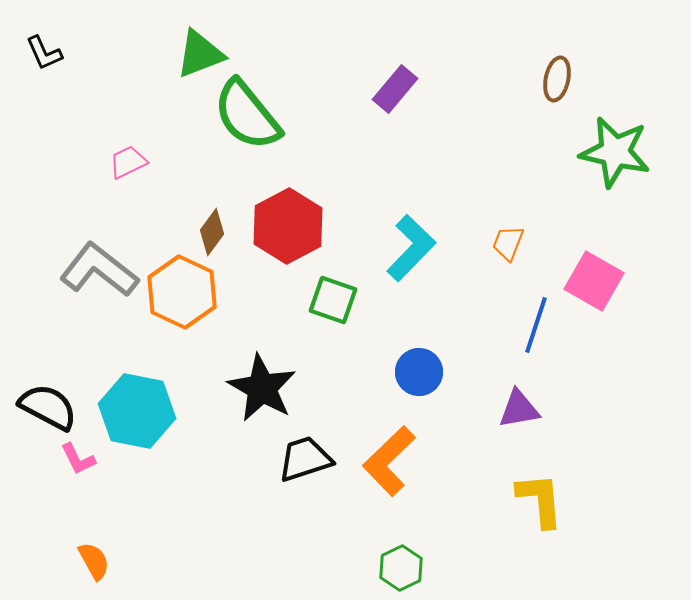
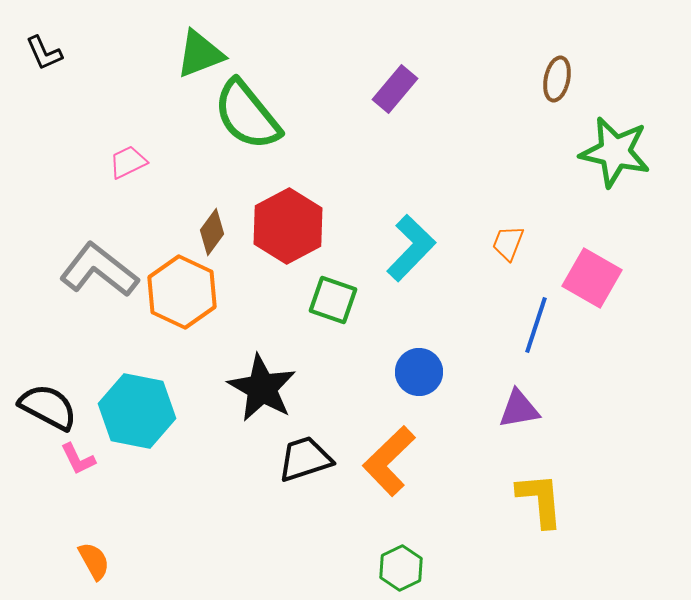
pink square: moved 2 px left, 3 px up
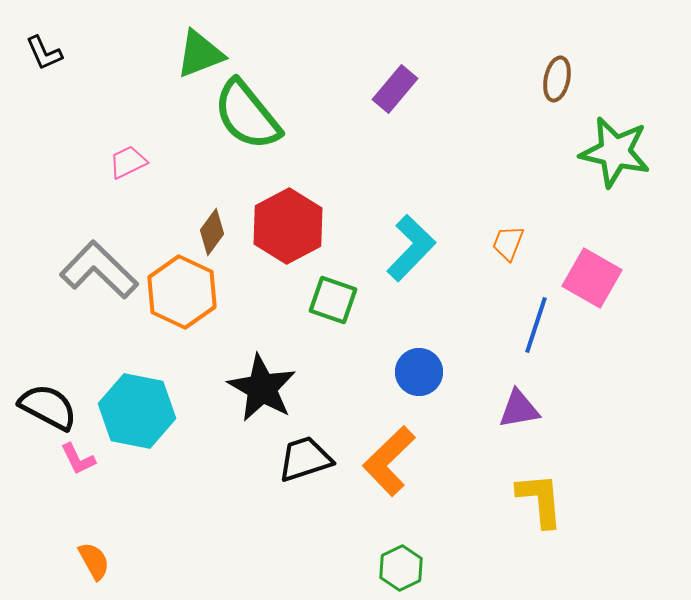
gray L-shape: rotated 6 degrees clockwise
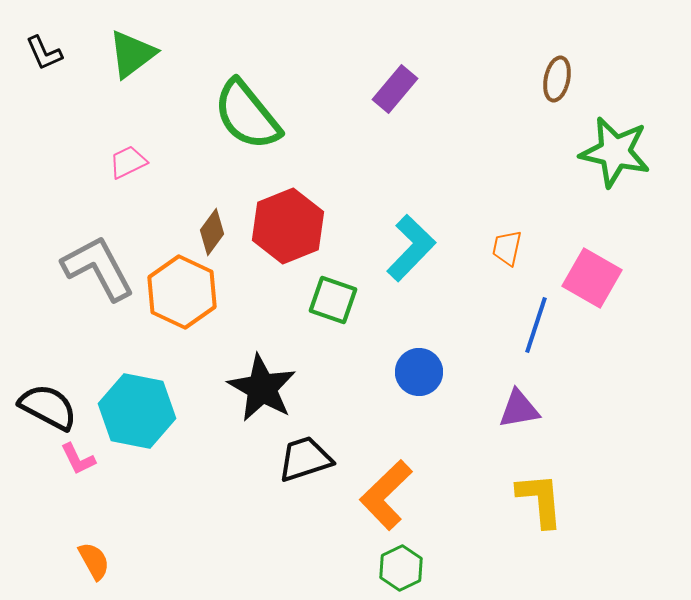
green triangle: moved 68 px left; rotated 16 degrees counterclockwise
red hexagon: rotated 6 degrees clockwise
orange trapezoid: moved 1 px left, 5 px down; rotated 9 degrees counterclockwise
gray L-shape: moved 1 px left, 2 px up; rotated 18 degrees clockwise
orange L-shape: moved 3 px left, 34 px down
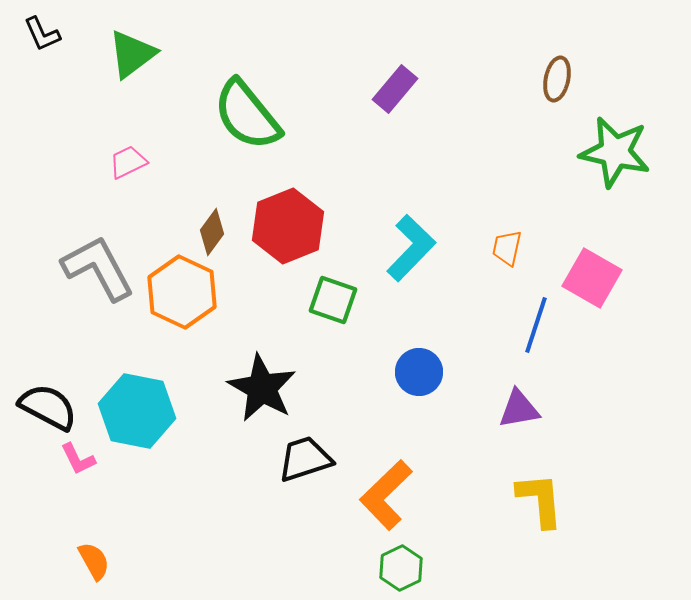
black L-shape: moved 2 px left, 19 px up
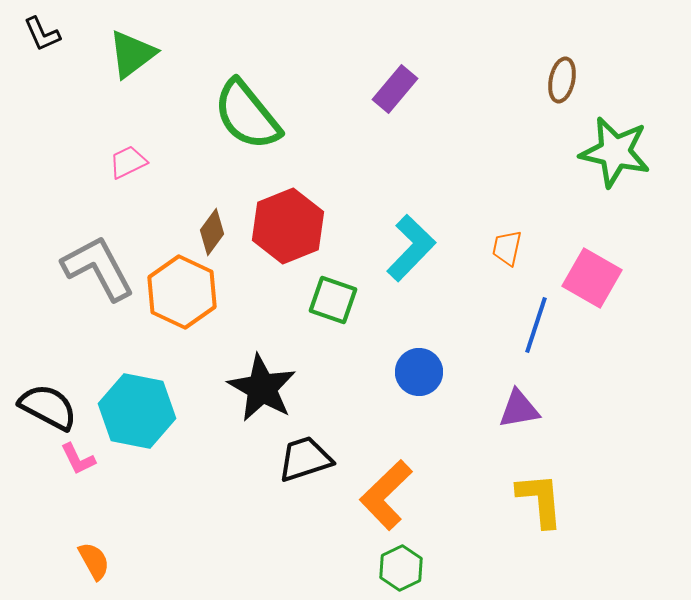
brown ellipse: moved 5 px right, 1 px down
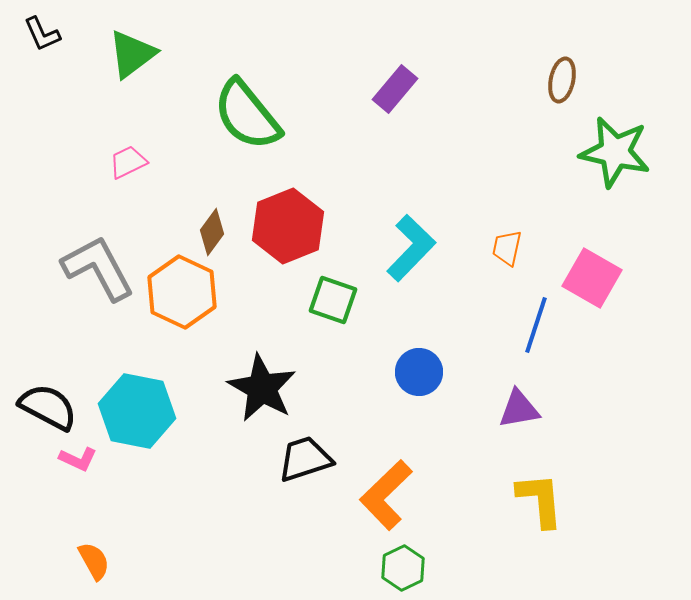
pink L-shape: rotated 39 degrees counterclockwise
green hexagon: moved 2 px right
